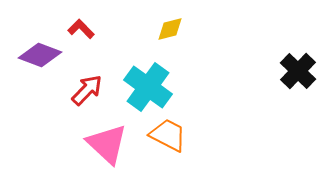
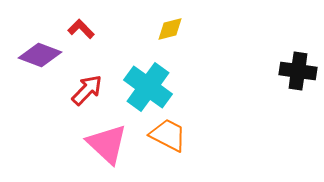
black cross: rotated 36 degrees counterclockwise
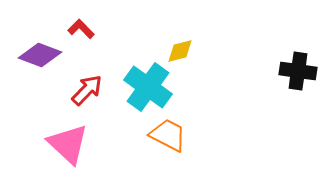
yellow diamond: moved 10 px right, 22 px down
pink triangle: moved 39 px left
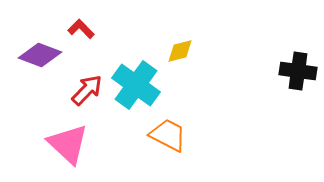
cyan cross: moved 12 px left, 2 px up
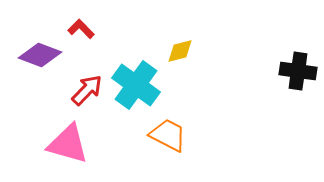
pink triangle: rotated 27 degrees counterclockwise
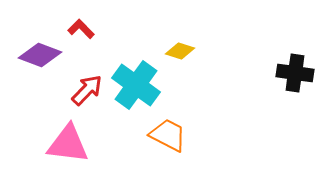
yellow diamond: rotated 32 degrees clockwise
black cross: moved 3 px left, 2 px down
pink triangle: rotated 9 degrees counterclockwise
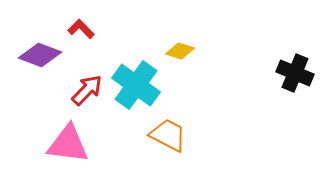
black cross: rotated 15 degrees clockwise
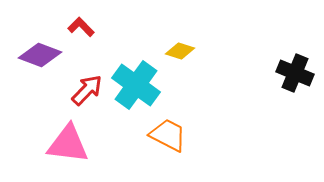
red L-shape: moved 2 px up
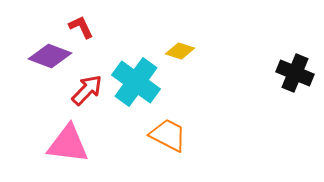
red L-shape: rotated 20 degrees clockwise
purple diamond: moved 10 px right, 1 px down
cyan cross: moved 3 px up
